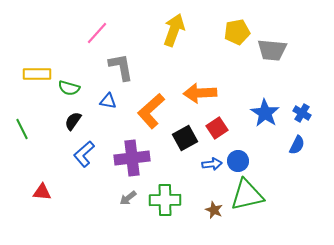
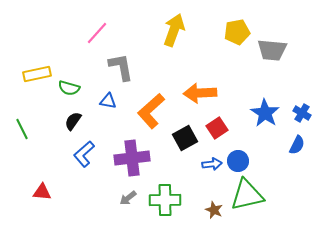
yellow rectangle: rotated 12 degrees counterclockwise
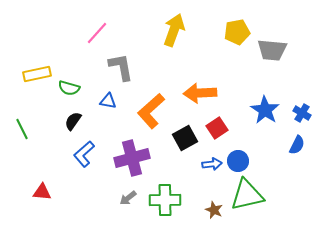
blue star: moved 3 px up
purple cross: rotated 8 degrees counterclockwise
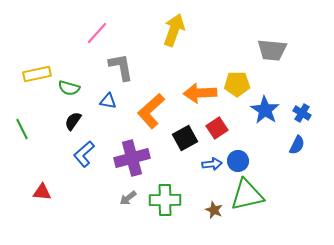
yellow pentagon: moved 52 px down; rotated 10 degrees clockwise
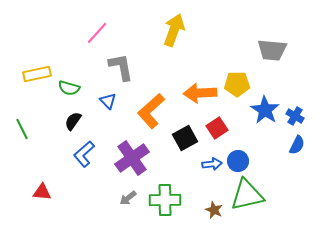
blue triangle: rotated 36 degrees clockwise
blue cross: moved 7 px left, 3 px down
purple cross: rotated 20 degrees counterclockwise
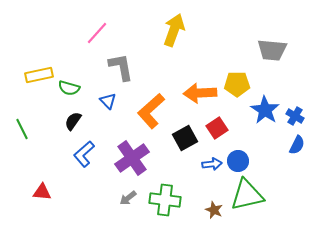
yellow rectangle: moved 2 px right, 1 px down
green cross: rotated 8 degrees clockwise
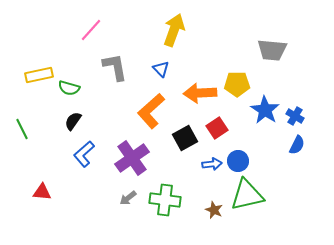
pink line: moved 6 px left, 3 px up
gray L-shape: moved 6 px left
blue triangle: moved 53 px right, 32 px up
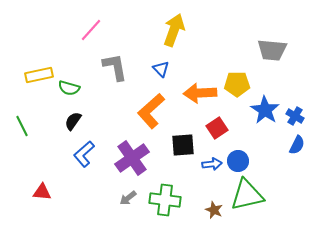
green line: moved 3 px up
black square: moved 2 px left, 7 px down; rotated 25 degrees clockwise
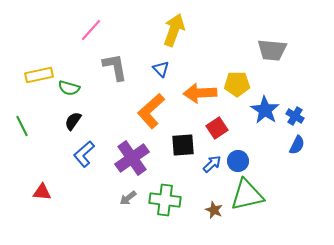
blue arrow: rotated 36 degrees counterclockwise
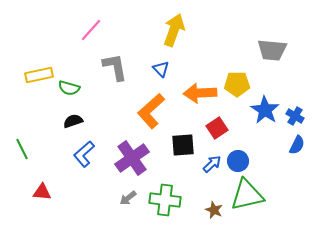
black semicircle: rotated 36 degrees clockwise
green line: moved 23 px down
